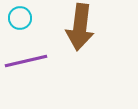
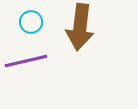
cyan circle: moved 11 px right, 4 px down
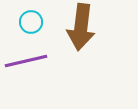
brown arrow: moved 1 px right
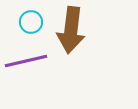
brown arrow: moved 10 px left, 3 px down
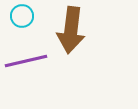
cyan circle: moved 9 px left, 6 px up
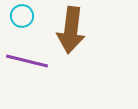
purple line: moved 1 px right; rotated 27 degrees clockwise
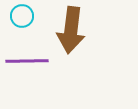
purple line: rotated 15 degrees counterclockwise
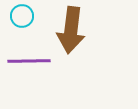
purple line: moved 2 px right
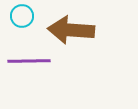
brown arrow: rotated 87 degrees clockwise
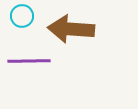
brown arrow: moved 1 px up
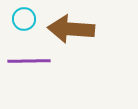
cyan circle: moved 2 px right, 3 px down
